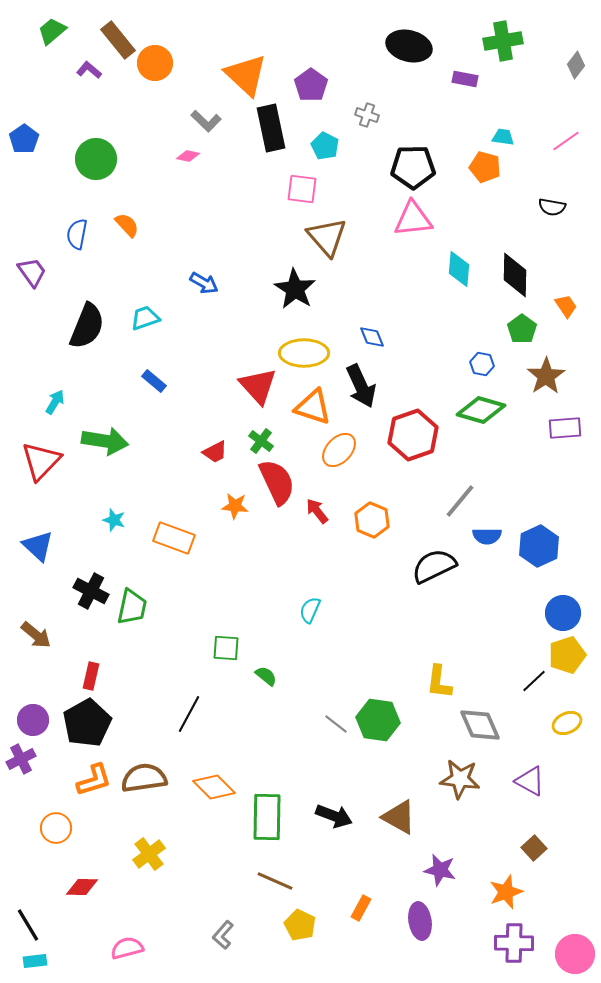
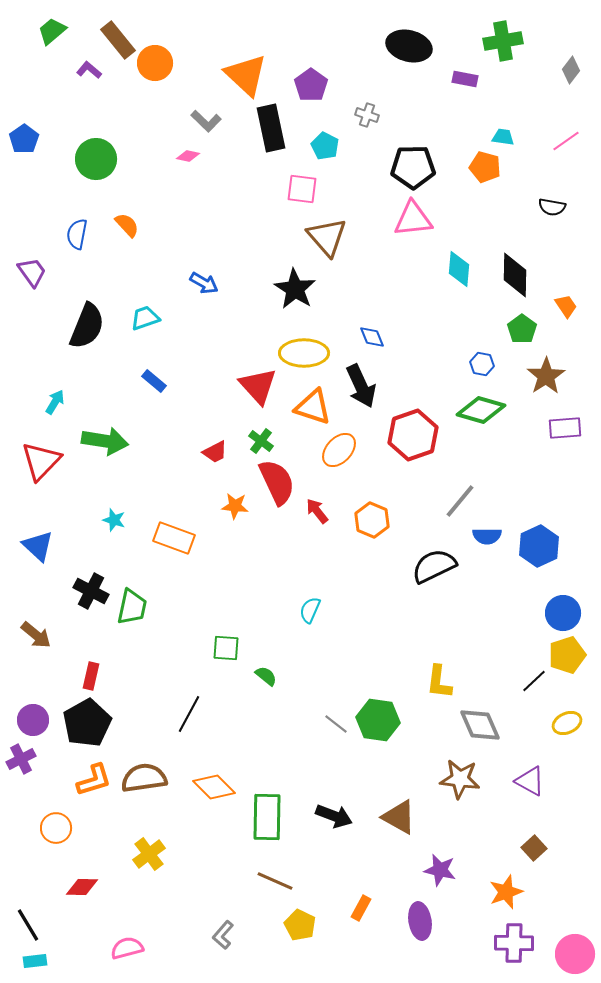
gray diamond at (576, 65): moved 5 px left, 5 px down
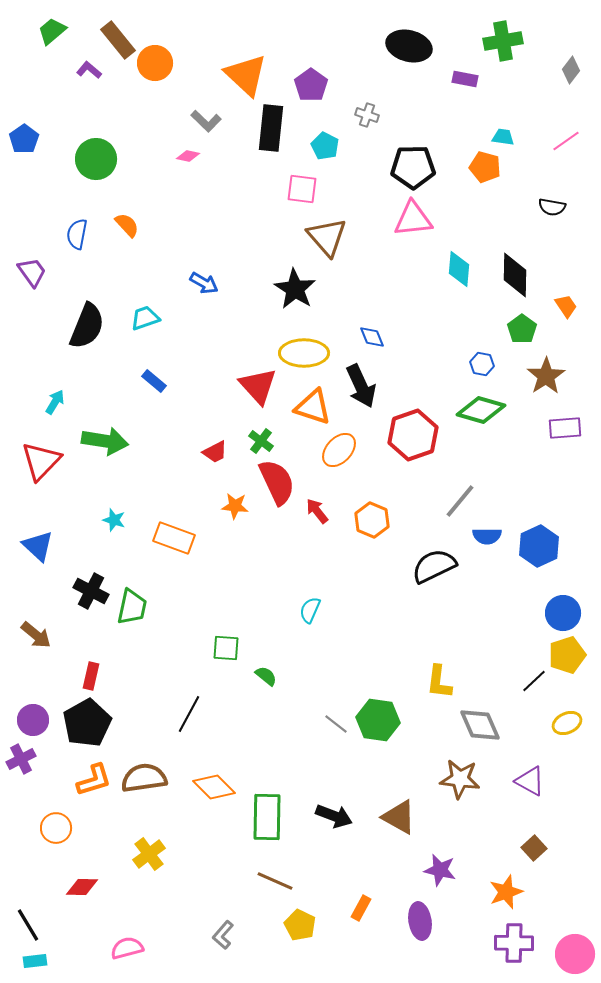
black rectangle at (271, 128): rotated 18 degrees clockwise
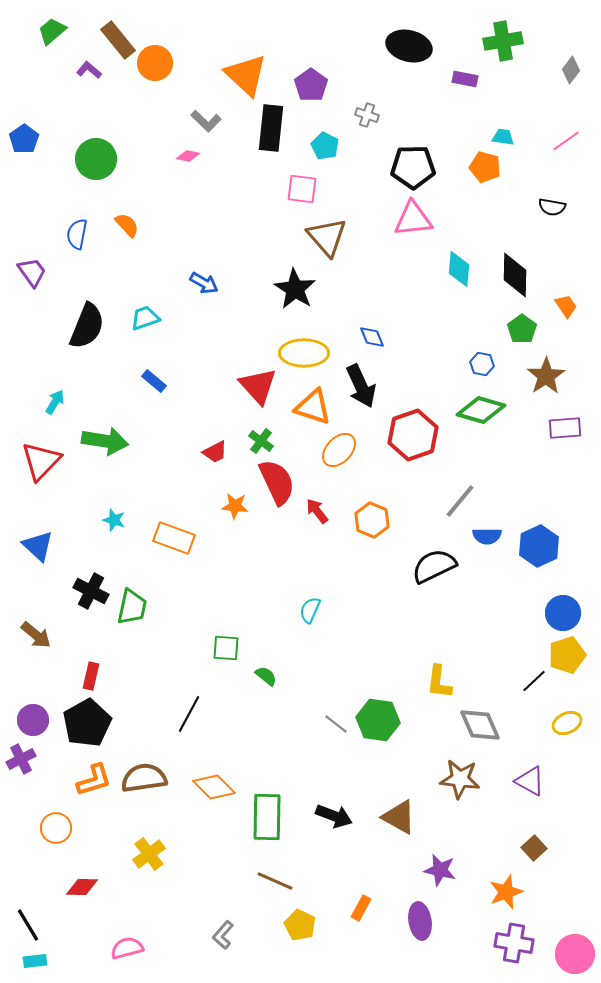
purple cross at (514, 943): rotated 9 degrees clockwise
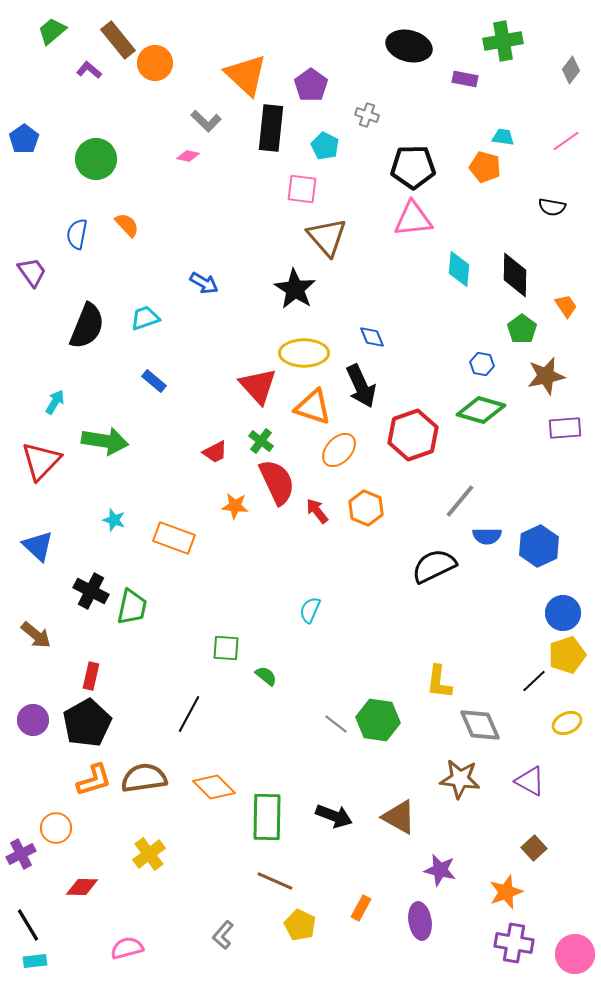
brown star at (546, 376): rotated 21 degrees clockwise
orange hexagon at (372, 520): moved 6 px left, 12 px up
purple cross at (21, 759): moved 95 px down
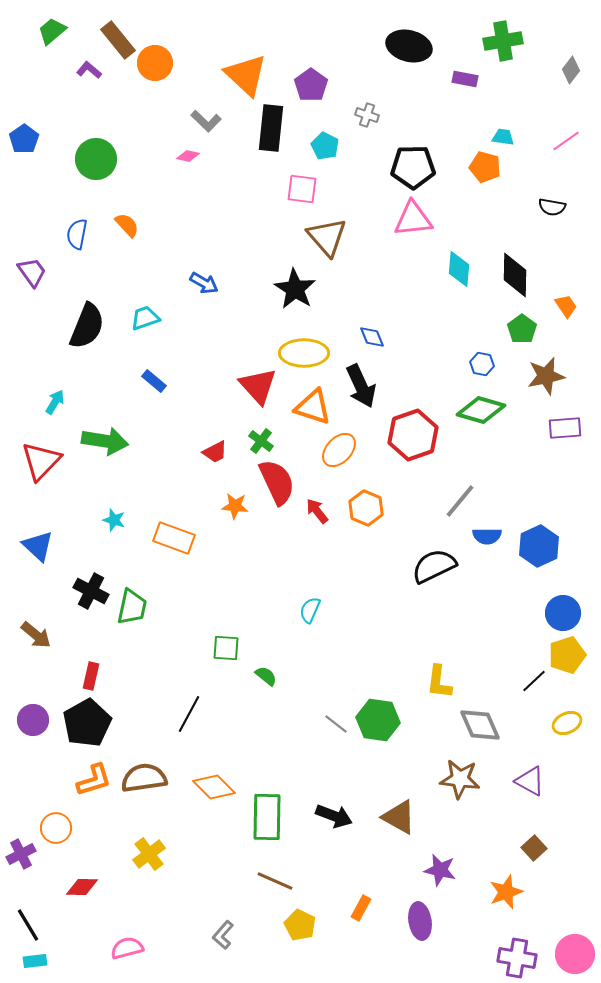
purple cross at (514, 943): moved 3 px right, 15 px down
